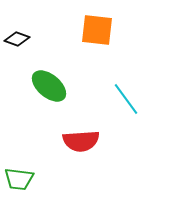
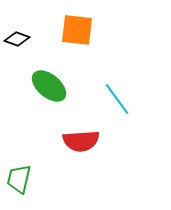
orange square: moved 20 px left
cyan line: moved 9 px left
green trapezoid: rotated 96 degrees clockwise
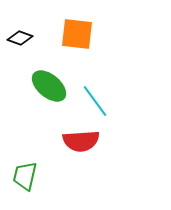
orange square: moved 4 px down
black diamond: moved 3 px right, 1 px up
cyan line: moved 22 px left, 2 px down
green trapezoid: moved 6 px right, 3 px up
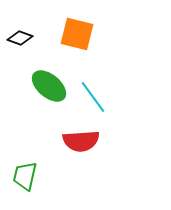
orange square: rotated 8 degrees clockwise
cyan line: moved 2 px left, 4 px up
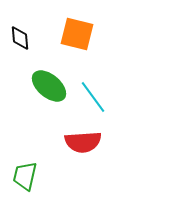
black diamond: rotated 65 degrees clockwise
red semicircle: moved 2 px right, 1 px down
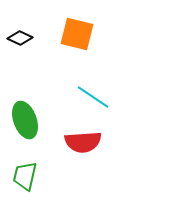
black diamond: rotated 60 degrees counterclockwise
green ellipse: moved 24 px left, 34 px down; rotated 30 degrees clockwise
cyan line: rotated 20 degrees counterclockwise
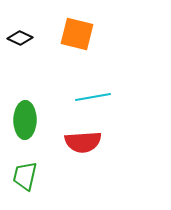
cyan line: rotated 44 degrees counterclockwise
green ellipse: rotated 21 degrees clockwise
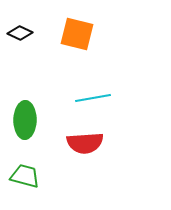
black diamond: moved 5 px up
cyan line: moved 1 px down
red semicircle: moved 2 px right, 1 px down
green trapezoid: rotated 92 degrees clockwise
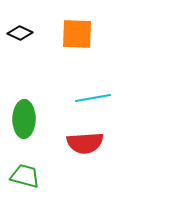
orange square: rotated 12 degrees counterclockwise
green ellipse: moved 1 px left, 1 px up
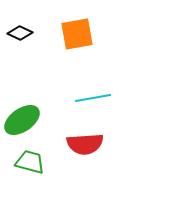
orange square: rotated 12 degrees counterclockwise
green ellipse: moved 2 px left, 1 px down; rotated 54 degrees clockwise
red semicircle: moved 1 px down
green trapezoid: moved 5 px right, 14 px up
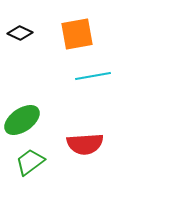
cyan line: moved 22 px up
green trapezoid: rotated 52 degrees counterclockwise
